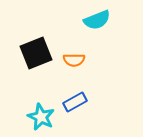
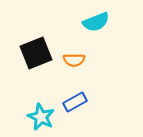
cyan semicircle: moved 1 px left, 2 px down
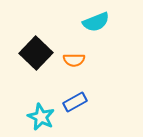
black square: rotated 24 degrees counterclockwise
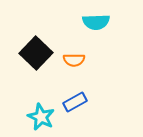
cyan semicircle: rotated 20 degrees clockwise
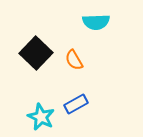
orange semicircle: rotated 60 degrees clockwise
blue rectangle: moved 1 px right, 2 px down
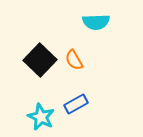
black square: moved 4 px right, 7 px down
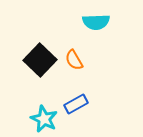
cyan star: moved 3 px right, 2 px down
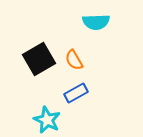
black square: moved 1 px left, 1 px up; rotated 16 degrees clockwise
blue rectangle: moved 11 px up
cyan star: moved 3 px right, 1 px down
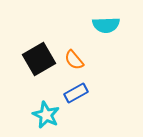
cyan semicircle: moved 10 px right, 3 px down
orange semicircle: rotated 10 degrees counterclockwise
cyan star: moved 1 px left, 5 px up
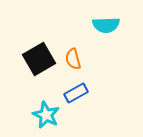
orange semicircle: moved 1 px left, 1 px up; rotated 25 degrees clockwise
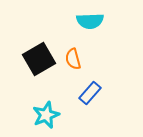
cyan semicircle: moved 16 px left, 4 px up
blue rectangle: moved 14 px right; rotated 20 degrees counterclockwise
cyan star: rotated 24 degrees clockwise
